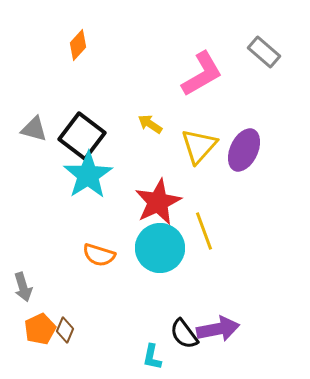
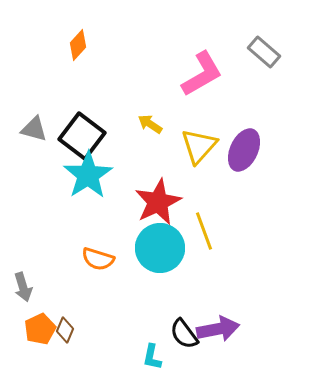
orange semicircle: moved 1 px left, 4 px down
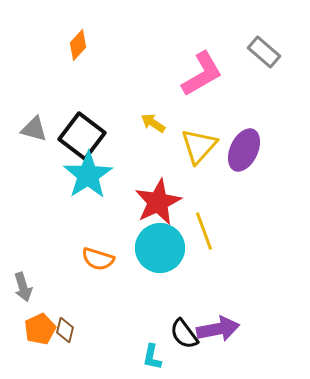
yellow arrow: moved 3 px right, 1 px up
brown diamond: rotated 10 degrees counterclockwise
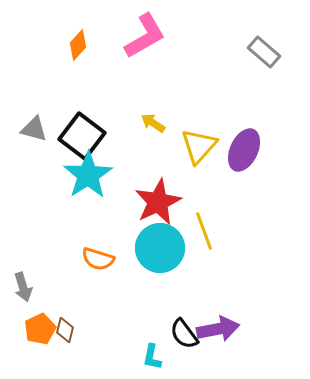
pink L-shape: moved 57 px left, 38 px up
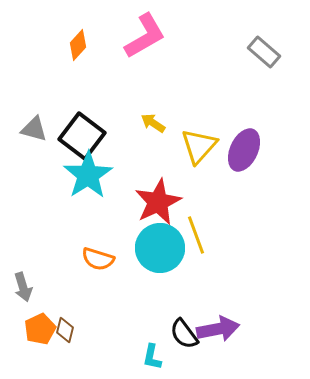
yellow line: moved 8 px left, 4 px down
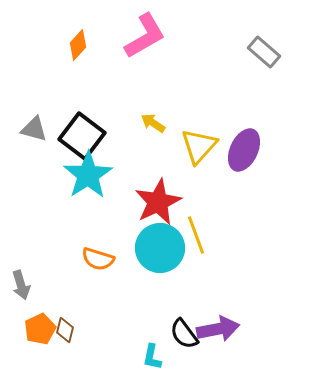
gray arrow: moved 2 px left, 2 px up
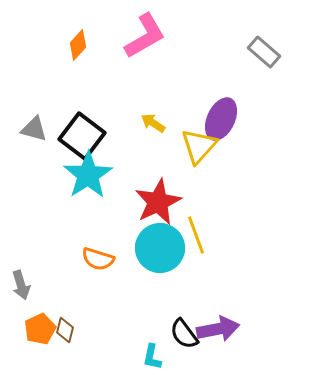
purple ellipse: moved 23 px left, 31 px up
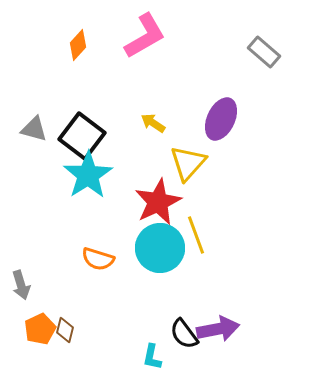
yellow triangle: moved 11 px left, 17 px down
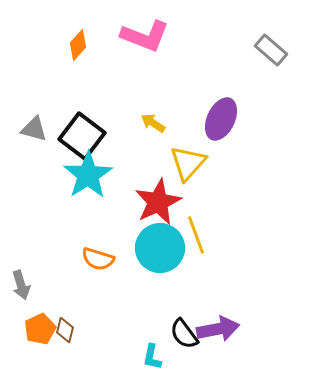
pink L-shape: rotated 51 degrees clockwise
gray rectangle: moved 7 px right, 2 px up
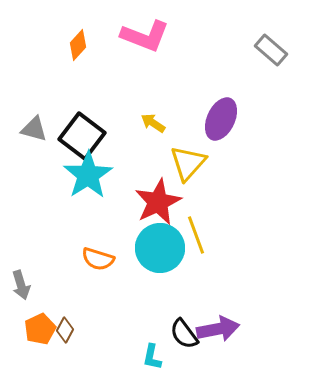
brown diamond: rotated 15 degrees clockwise
